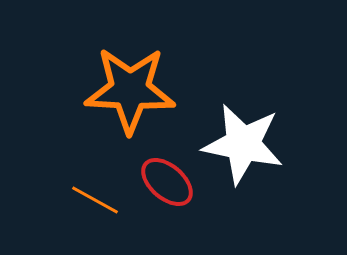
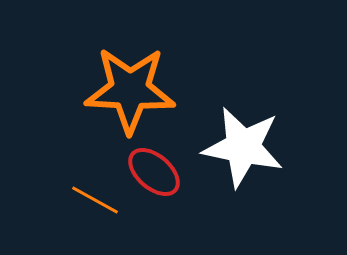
white star: moved 3 px down
red ellipse: moved 13 px left, 10 px up
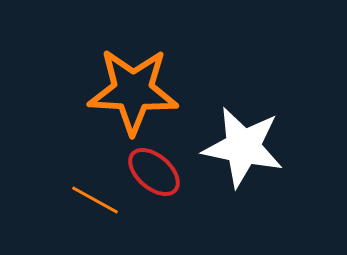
orange star: moved 3 px right, 1 px down
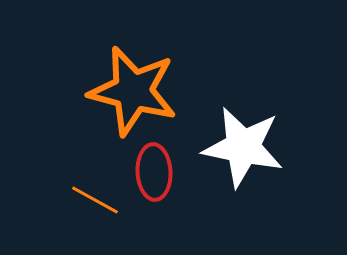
orange star: rotated 12 degrees clockwise
red ellipse: rotated 46 degrees clockwise
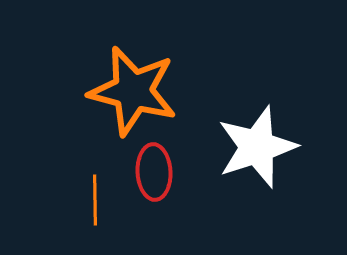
white star: moved 14 px right; rotated 30 degrees counterclockwise
orange line: rotated 60 degrees clockwise
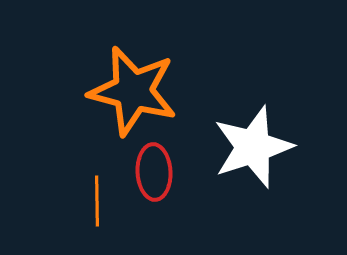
white star: moved 4 px left
orange line: moved 2 px right, 1 px down
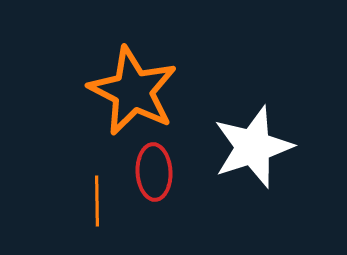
orange star: rotated 12 degrees clockwise
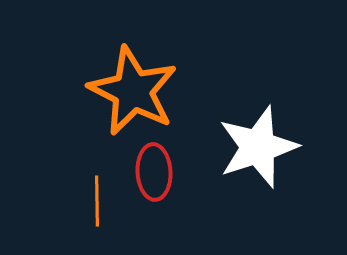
white star: moved 5 px right
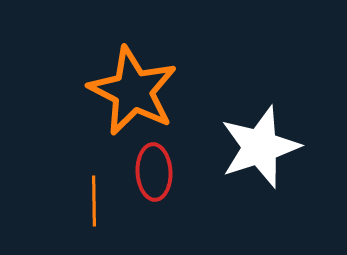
white star: moved 2 px right
orange line: moved 3 px left
